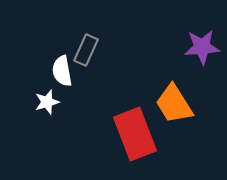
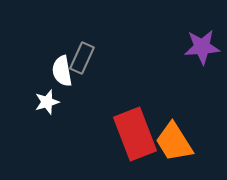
gray rectangle: moved 4 px left, 8 px down
orange trapezoid: moved 38 px down
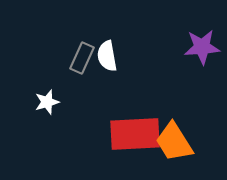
white semicircle: moved 45 px right, 15 px up
red rectangle: rotated 72 degrees counterclockwise
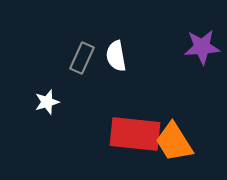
white semicircle: moved 9 px right
red rectangle: rotated 9 degrees clockwise
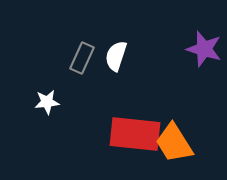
purple star: moved 2 px right, 2 px down; rotated 21 degrees clockwise
white semicircle: rotated 28 degrees clockwise
white star: rotated 10 degrees clockwise
orange trapezoid: moved 1 px down
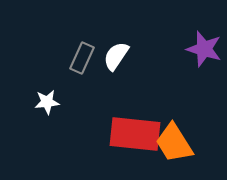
white semicircle: rotated 16 degrees clockwise
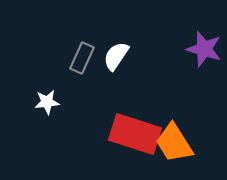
red rectangle: rotated 12 degrees clockwise
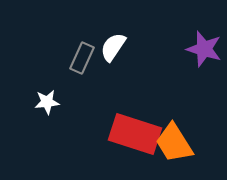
white semicircle: moved 3 px left, 9 px up
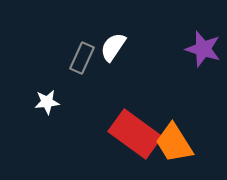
purple star: moved 1 px left
red rectangle: rotated 18 degrees clockwise
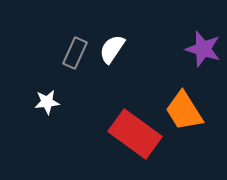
white semicircle: moved 1 px left, 2 px down
gray rectangle: moved 7 px left, 5 px up
orange trapezoid: moved 10 px right, 32 px up
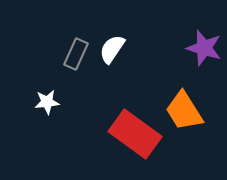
purple star: moved 1 px right, 1 px up
gray rectangle: moved 1 px right, 1 px down
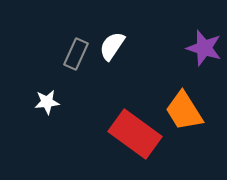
white semicircle: moved 3 px up
